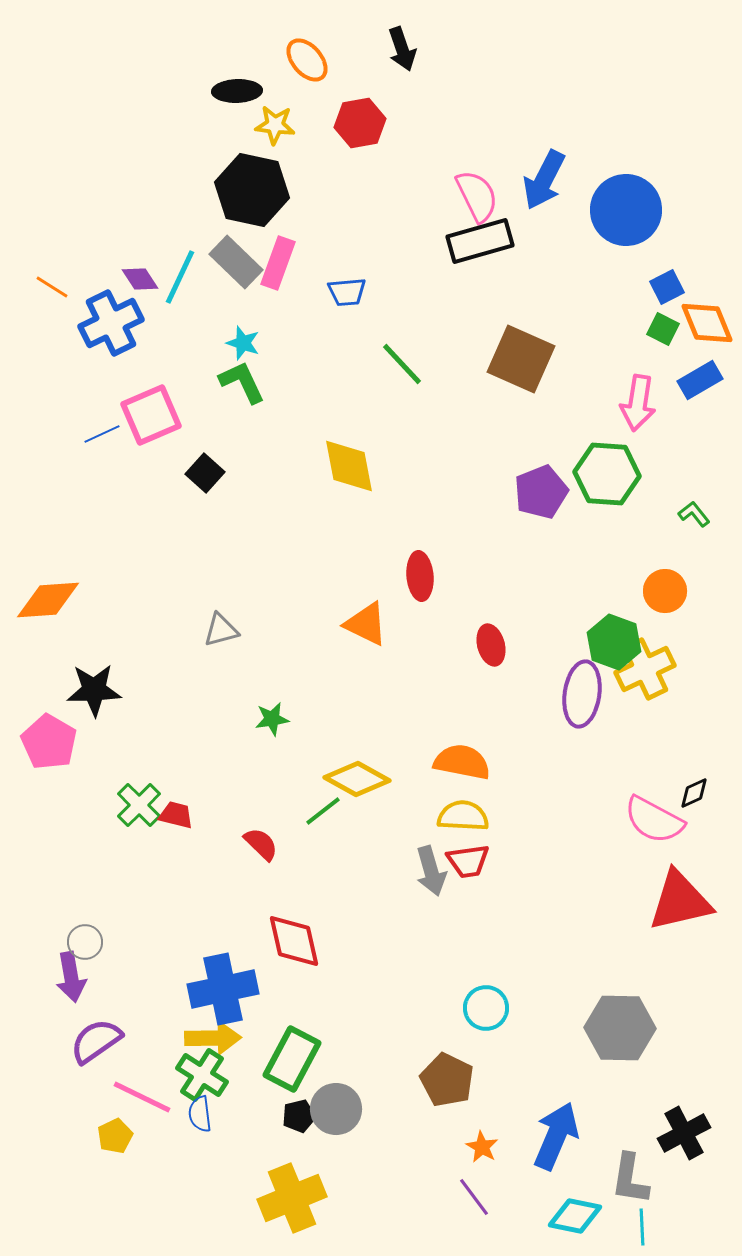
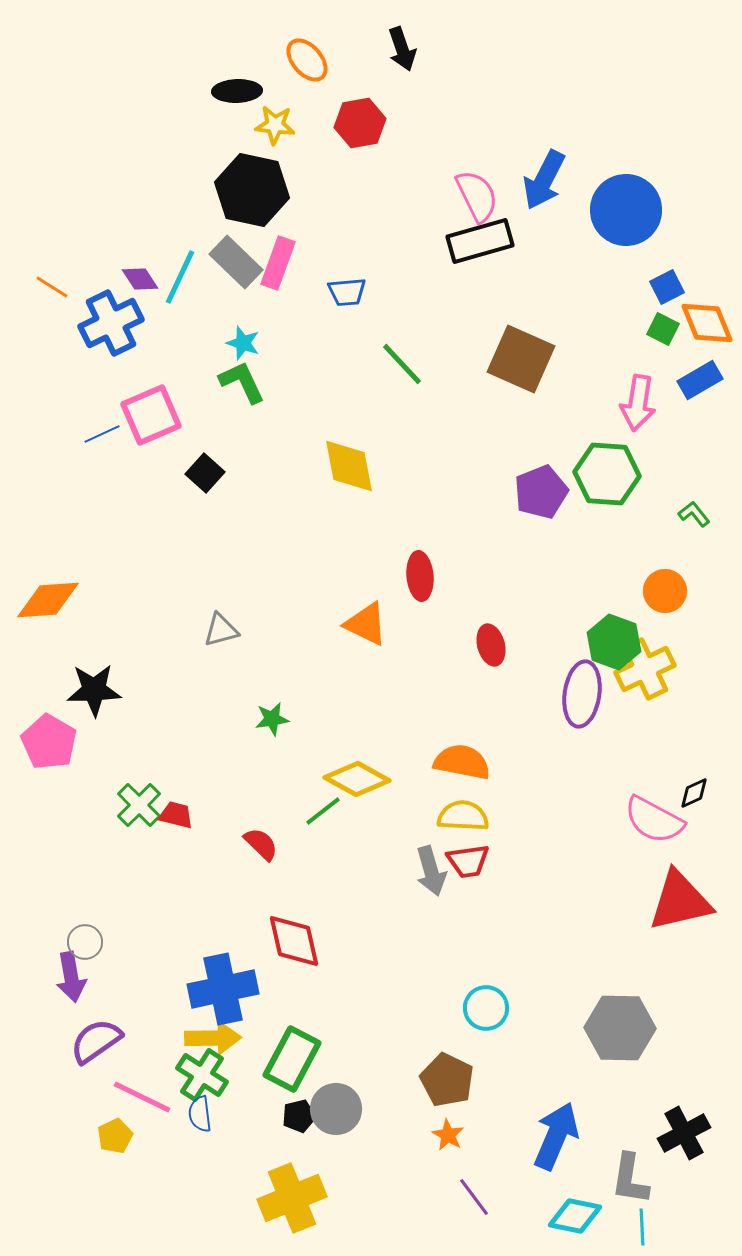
orange star at (482, 1147): moved 34 px left, 12 px up
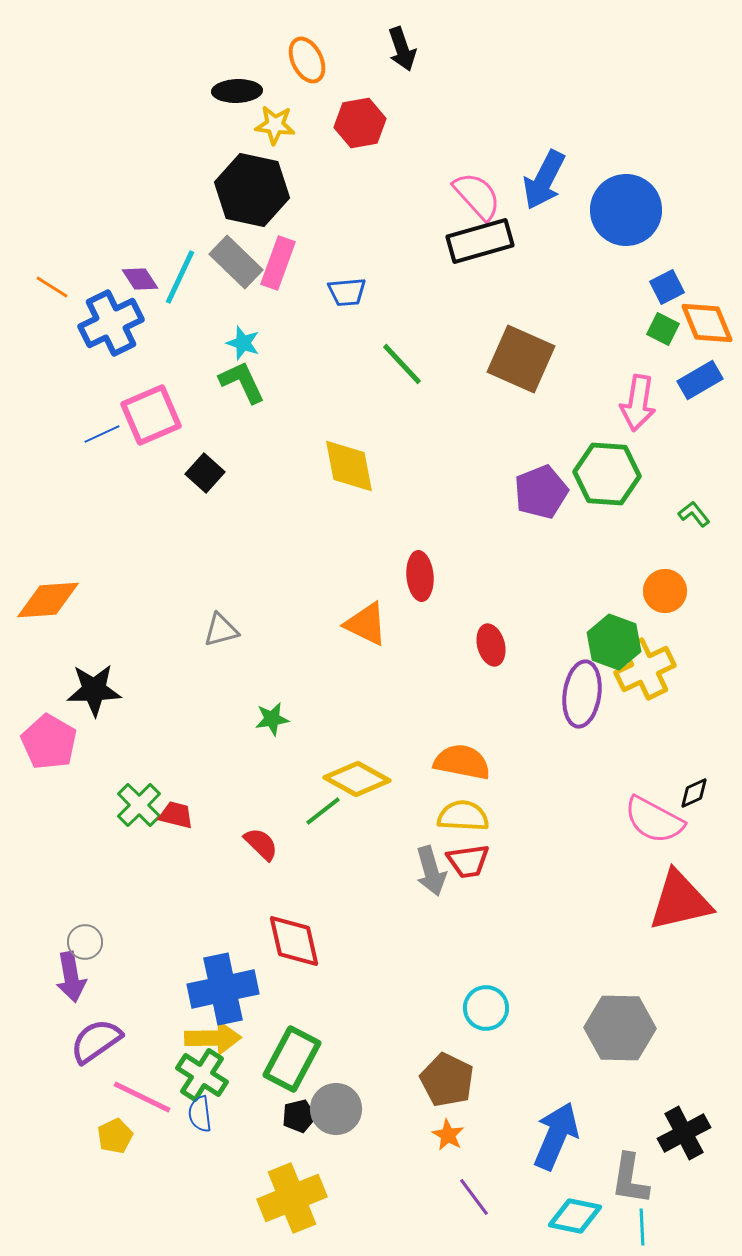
orange ellipse at (307, 60): rotated 15 degrees clockwise
pink semicircle at (477, 196): rotated 16 degrees counterclockwise
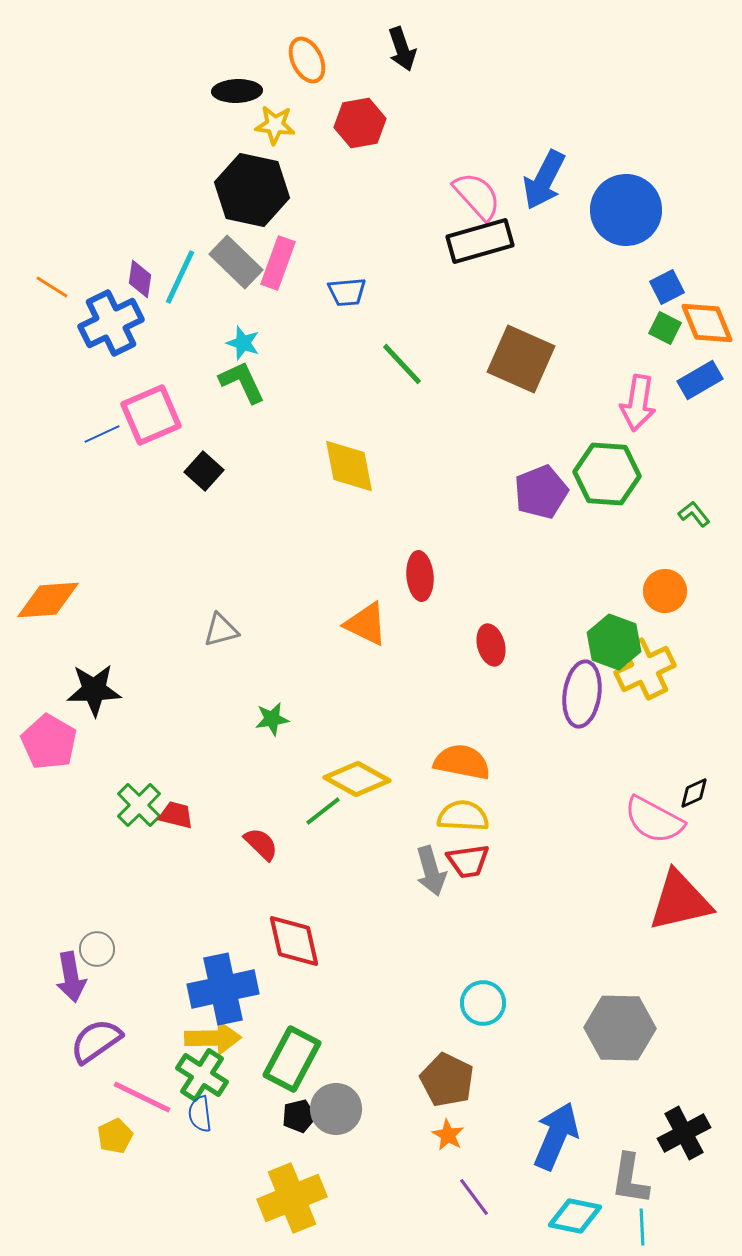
purple diamond at (140, 279): rotated 42 degrees clockwise
green square at (663, 329): moved 2 px right, 1 px up
black square at (205, 473): moved 1 px left, 2 px up
gray circle at (85, 942): moved 12 px right, 7 px down
cyan circle at (486, 1008): moved 3 px left, 5 px up
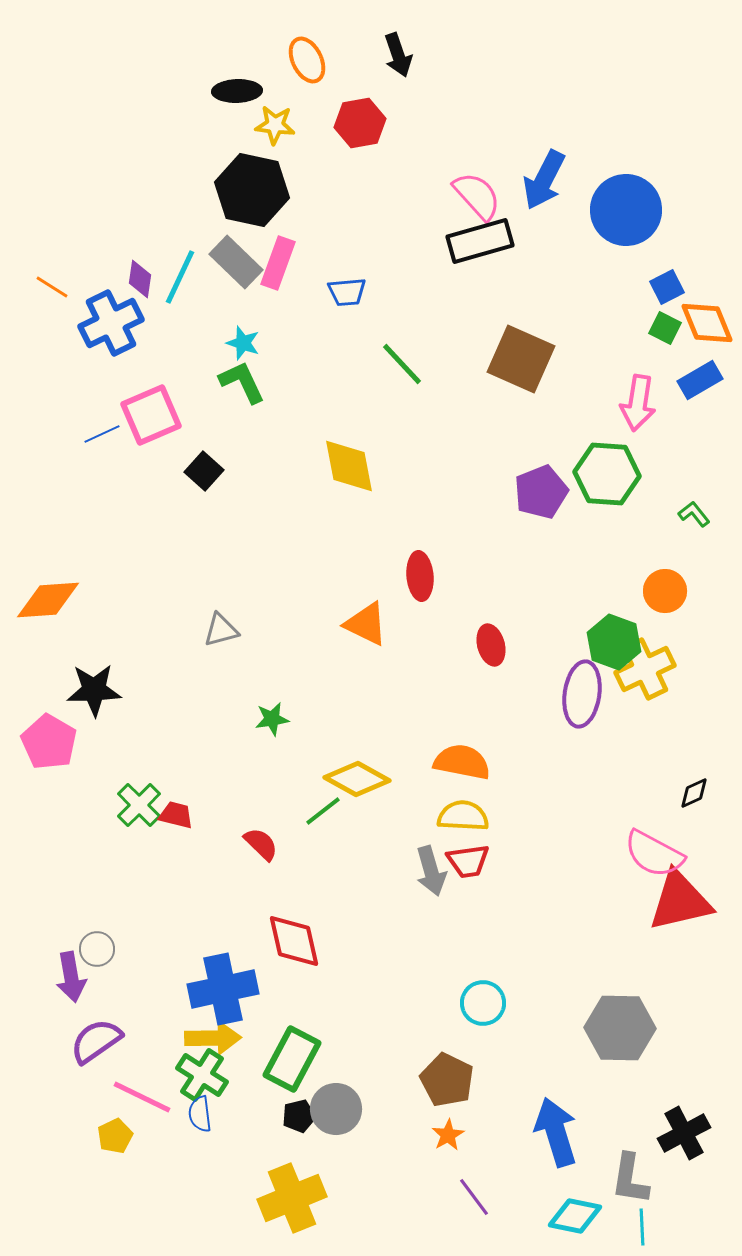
black arrow at (402, 49): moved 4 px left, 6 px down
pink semicircle at (654, 820): moved 34 px down
orange star at (448, 1135): rotated 12 degrees clockwise
blue arrow at (556, 1136): moved 4 px up; rotated 40 degrees counterclockwise
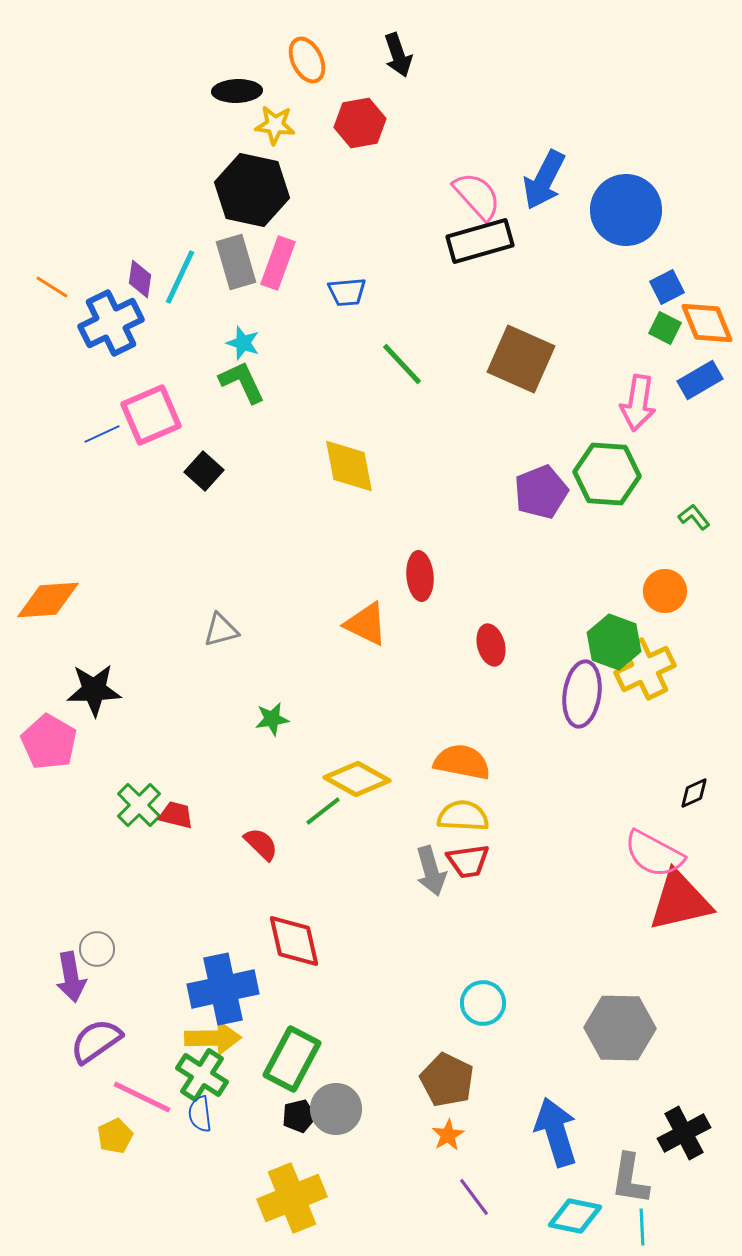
gray rectangle at (236, 262): rotated 30 degrees clockwise
green L-shape at (694, 514): moved 3 px down
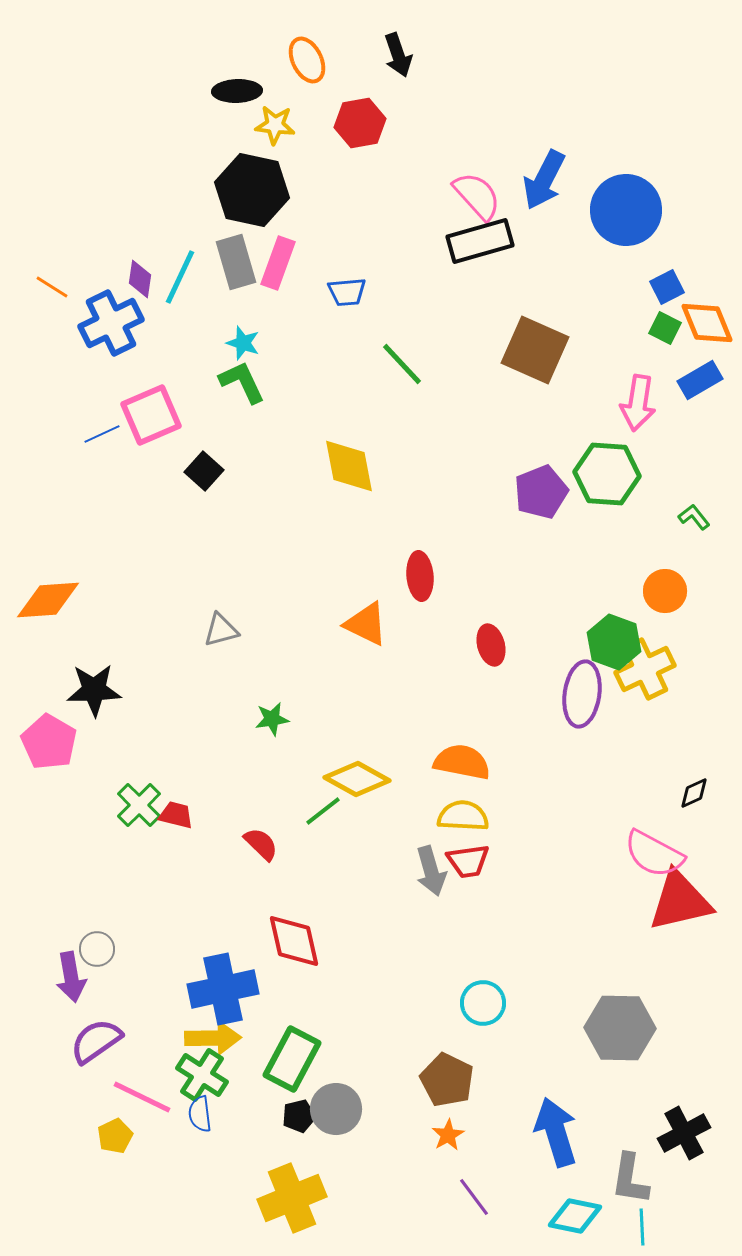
brown square at (521, 359): moved 14 px right, 9 px up
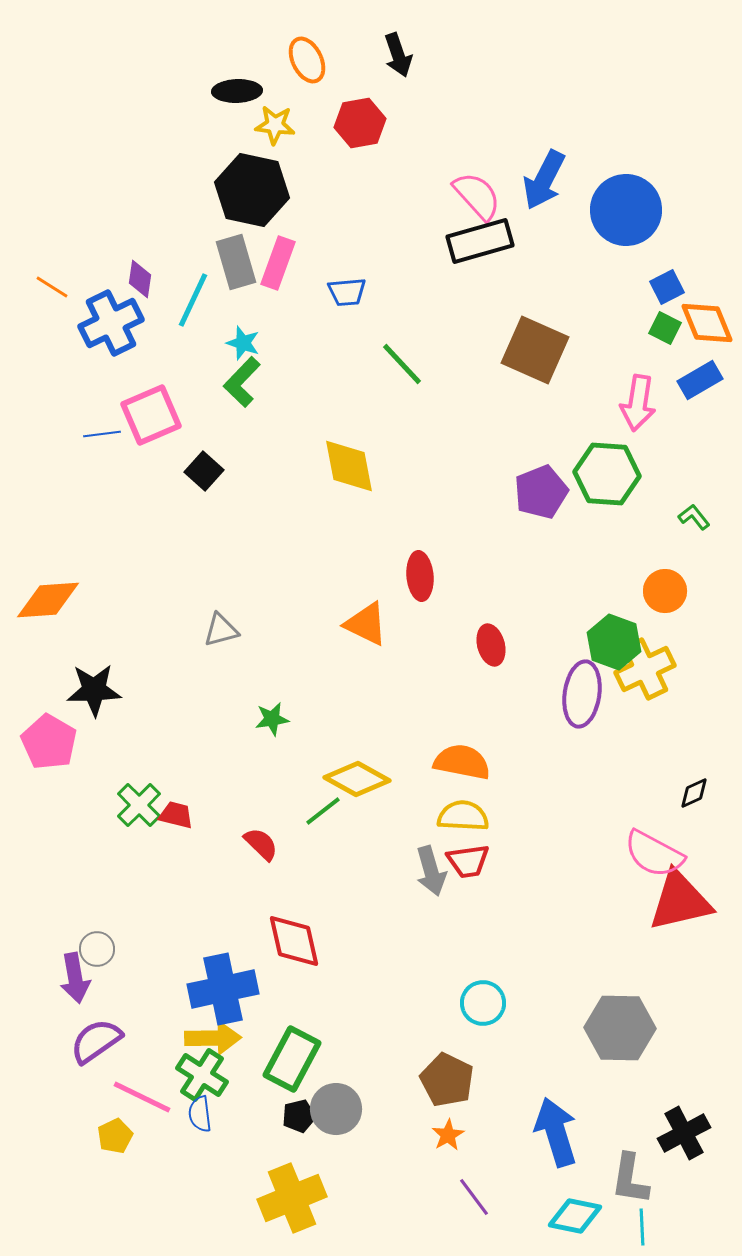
cyan line at (180, 277): moved 13 px right, 23 px down
green L-shape at (242, 382): rotated 111 degrees counterclockwise
blue line at (102, 434): rotated 18 degrees clockwise
purple arrow at (71, 977): moved 4 px right, 1 px down
